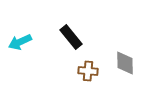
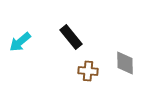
cyan arrow: rotated 15 degrees counterclockwise
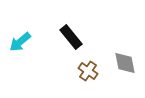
gray diamond: rotated 10 degrees counterclockwise
brown cross: rotated 30 degrees clockwise
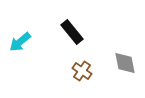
black rectangle: moved 1 px right, 5 px up
brown cross: moved 6 px left
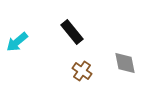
cyan arrow: moved 3 px left
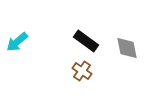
black rectangle: moved 14 px right, 9 px down; rotated 15 degrees counterclockwise
gray diamond: moved 2 px right, 15 px up
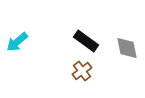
brown cross: rotated 18 degrees clockwise
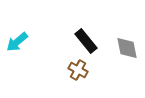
black rectangle: rotated 15 degrees clockwise
brown cross: moved 4 px left, 1 px up; rotated 24 degrees counterclockwise
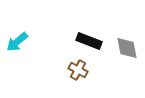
black rectangle: moved 3 px right; rotated 30 degrees counterclockwise
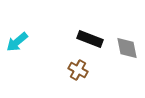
black rectangle: moved 1 px right, 2 px up
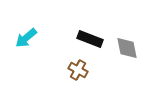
cyan arrow: moved 9 px right, 4 px up
